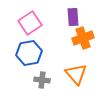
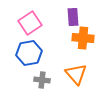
orange cross: rotated 25 degrees clockwise
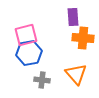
pink square: moved 4 px left, 12 px down; rotated 20 degrees clockwise
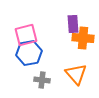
purple rectangle: moved 7 px down
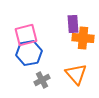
gray cross: rotated 35 degrees counterclockwise
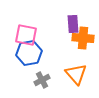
pink square: rotated 25 degrees clockwise
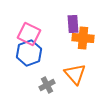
pink square: moved 3 px right, 1 px up; rotated 15 degrees clockwise
blue hexagon: rotated 10 degrees counterclockwise
orange triangle: moved 1 px left
gray cross: moved 5 px right, 5 px down
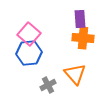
purple rectangle: moved 7 px right, 5 px up
pink square: rotated 15 degrees clockwise
blue hexagon: rotated 15 degrees clockwise
gray cross: moved 1 px right
